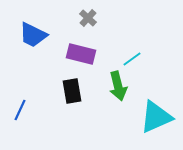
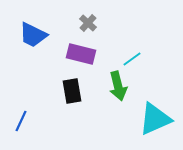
gray cross: moved 5 px down
blue line: moved 1 px right, 11 px down
cyan triangle: moved 1 px left, 2 px down
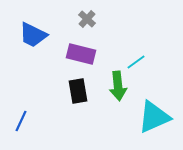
gray cross: moved 1 px left, 4 px up
cyan line: moved 4 px right, 3 px down
green arrow: rotated 8 degrees clockwise
black rectangle: moved 6 px right
cyan triangle: moved 1 px left, 2 px up
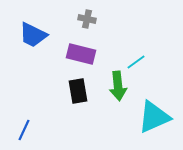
gray cross: rotated 30 degrees counterclockwise
blue line: moved 3 px right, 9 px down
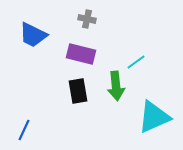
green arrow: moved 2 px left
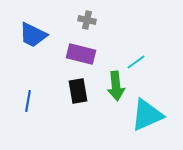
gray cross: moved 1 px down
cyan triangle: moved 7 px left, 2 px up
blue line: moved 4 px right, 29 px up; rotated 15 degrees counterclockwise
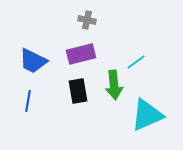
blue trapezoid: moved 26 px down
purple rectangle: rotated 28 degrees counterclockwise
green arrow: moved 2 px left, 1 px up
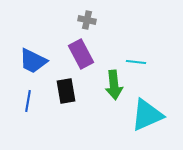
purple rectangle: rotated 76 degrees clockwise
cyan line: rotated 42 degrees clockwise
black rectangle: moved 12 px left
